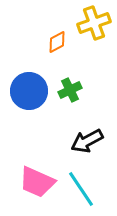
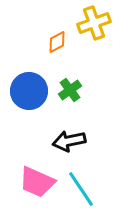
green cross: rotated 10 degrees counterclockwise
black arrow: moved 18 px left; rotated 16 degrees clockwise
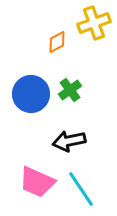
blue circle: moved 2 px right, 3 px down
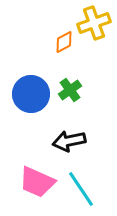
orange diamond: moved 7 px right
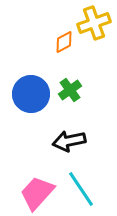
pink trapezoid: moved 11 px down; rotated 108 degrees clockwise
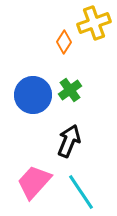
orange diamond: rotated 30 degrees counterclockwise
blue circle: moved 2 px right, 1 px down
black arrow: rotated 124 degrees clockwise
cyan line: moved 3 px down
pink trapezoid: moved 3 px left, 11 px up
